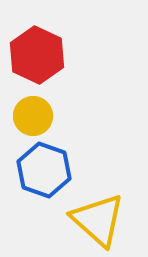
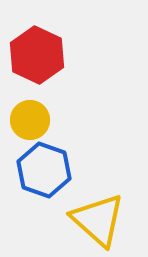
yellow circle: moved 3 px left, 4 px down
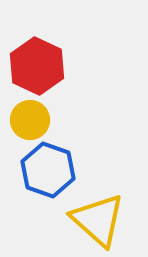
red hexagon: moved 11 px down
blue hexagon: moved 4 px right
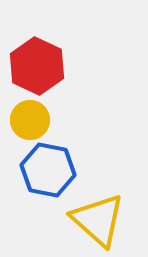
blue hexagon: rotated 8 degrees counterclockwise
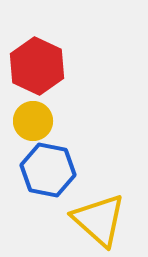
yellow circle: moved 3 px right, 1 px down
yellow triangle: moved 1 px right
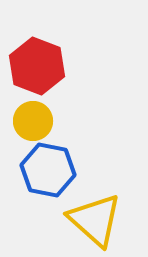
red hexagon: rotated 4 degrees counterclockwise
yellow triangle: moved 4 px left
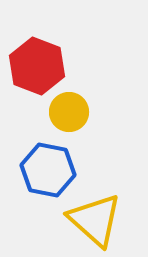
yellow circle: moved 36 px right, 9 px up
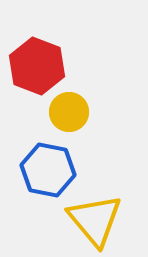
yellow triangle: rotated 8 degrees clockwise
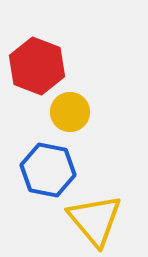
yellow circle: moved 1 px right
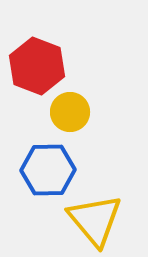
blue hexagon: rotated 12 degrees counterclockwise
